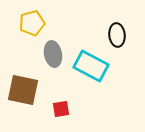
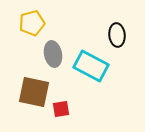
brown square: moved 11 px right, 2 px down
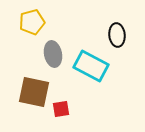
yellow pentagon: moved 1 px up
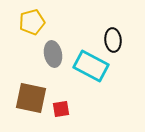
black ellipse: moved 4 px left, 5 px down
brown square: moved 3 px left, 6 px down
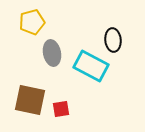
gray ellipse: moved 1 px left, 1 px up
brown square: moved 1 px left, 2 px down
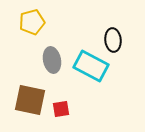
gray ellipse: moved 7 px down
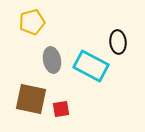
black ellipse: moved 5 px right, 2 px down
brown square: moved 1 px right, 1 px up
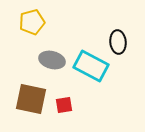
gray ellipse: rotated 65 degrees counterclockwise
red square: moved 3 px right, 4 px up
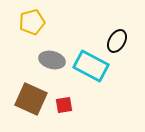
black ellipse: moved 1 px left, 1 px up; rotated 35 degrees clockwise
brown square: rotated 12 degrees clockwise
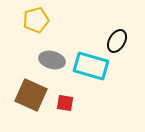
yellow pentagon: moved 4 px right, 2 px up
cyan rectangle: rotated 12 degrees counterclockwise
brown square: moved 4 px up
red square: moved 1 px right, 2 px up; rotated 18 degrees clockwise
